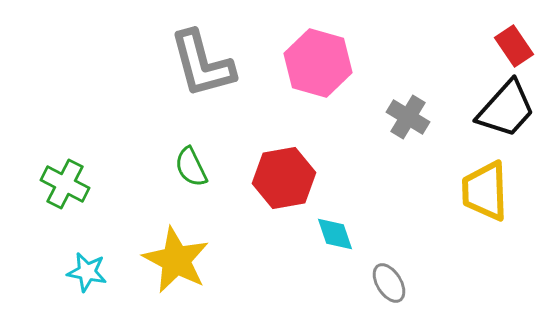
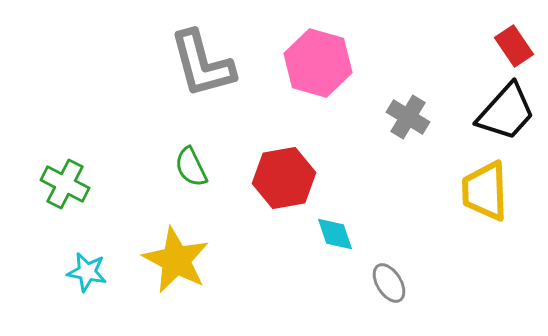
black trapezoid: moved 3 px down
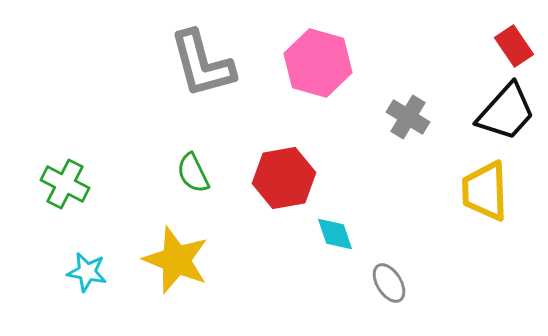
green semicircle: moved 2 px right, 6 px down
yellow star: rotated 6 degrees counterclockwise
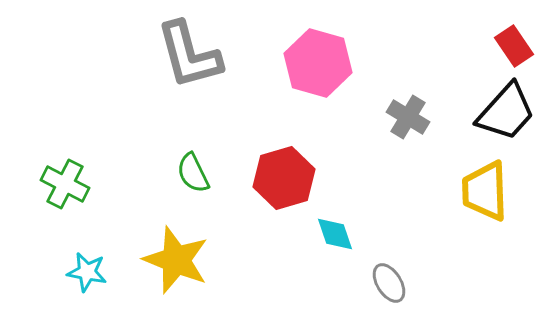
gray L-shape: moved 13 px left, 9 px up
red hexagon: rotated 6 degrees counterclockwise
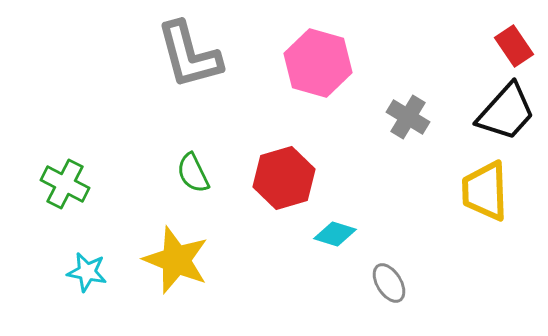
cyan diamond: rotated 54 degrees counterclockwise
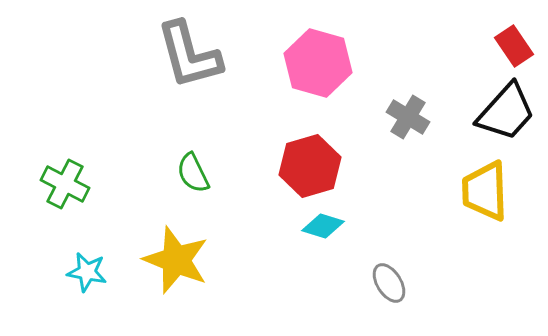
red hexagon: moved 26 px right, 12 px up
cyan diamond: moved 12 px left, 8 px up
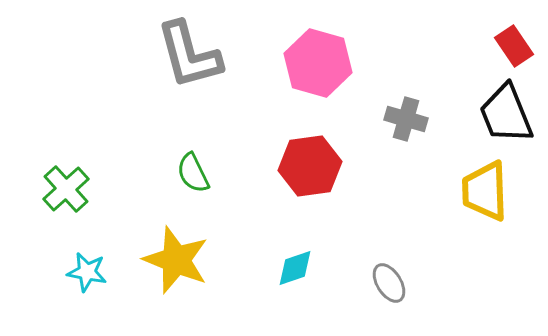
black trapezoid: moved 2 px down; rotated 116 degrees clockwise
gray cross: moved 2 px left, 2 px down; rotated 15 degrees counterclockwise
red hexagon: rotated 8 degrees clockwise
green cross: moved 1 px right, 5 px down; rotated 21 degrees clockwise
cyan diamond: moved 28 px left, 42 px down; rotated 36 degrees counterclockwise
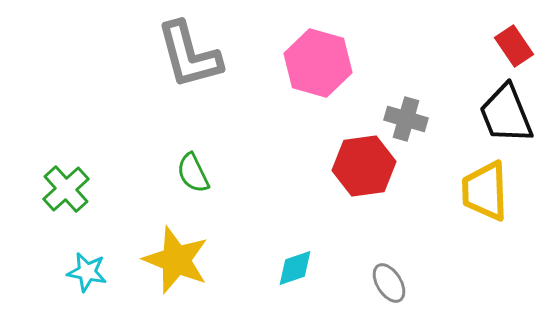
red hexagon: moved 54 px right
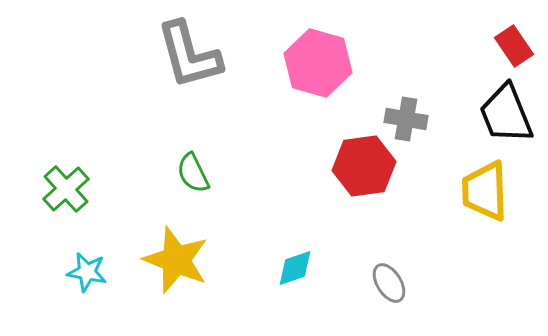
gray cross: rotated 6 degrees counterclockwise
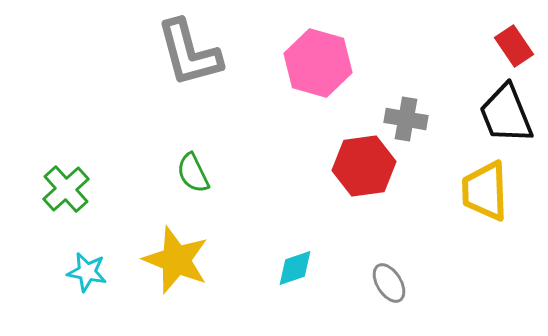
gray L-shape: moved 2 px up
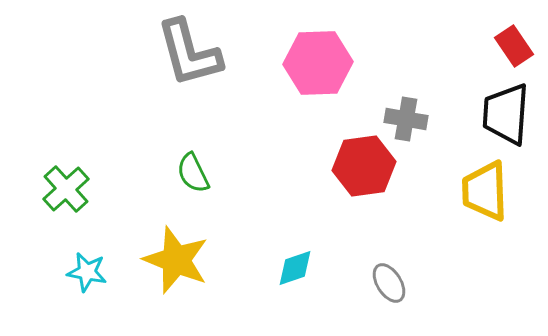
pink hexagon: rotated 18 degrees counterclockwise
black trapezoid: rotated 26 degrees clockwise
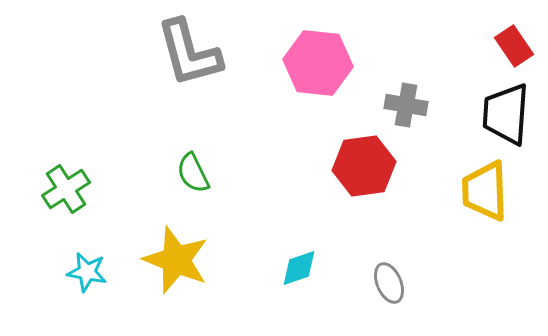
pink hexagon: rotated 8 degrees clockwise
gray cross: moved 14 px up
green cross: rotated 9 degrees clockwise
cyan diamond: moved 4 px right
gray ellipse: rotated 9 degrees clockwise
